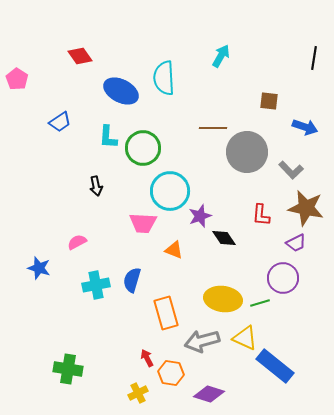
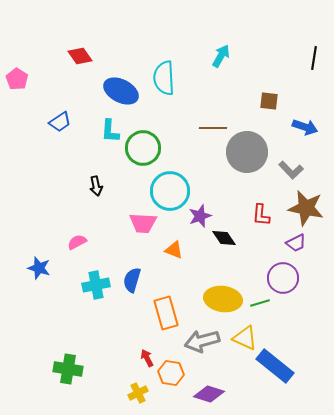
cyan L-shape: moved 2 px right, 6 px up
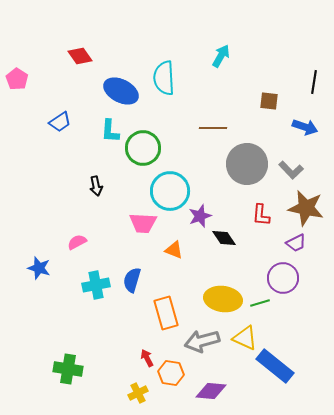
black line: moved 24 px down
gray circle: moved 12 px down
purple diamond: moved 2 px right, 3 px up; rotated 12 degrees counterclockwise
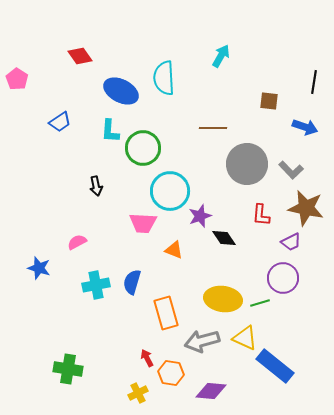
purple trapezoid: moved 5 px left, 1 px up
blue semicircle: moved 2 px down
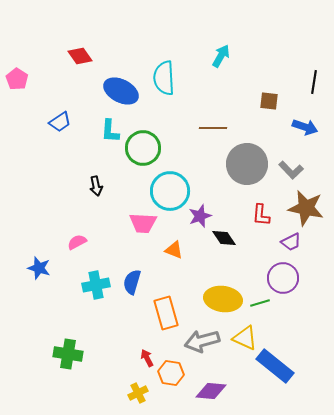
green cross: moved 15 px up
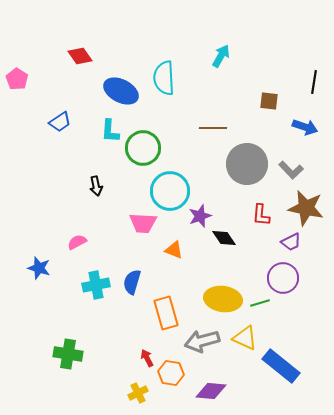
blue rectangle: moved 6 px right
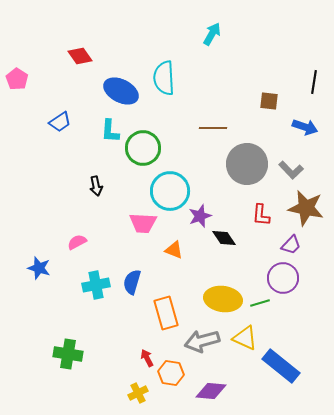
cyan arrow: moved 9 px left, 22 px up
purple trapezoid: moved 3 px down; rotated 20 degrees counterclockwise
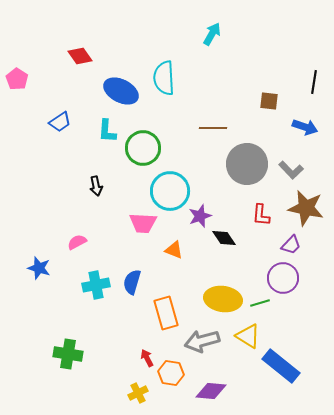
cyan L-shape: moved 3 px left
yellow triangle: moved 3 px right, 2 px up; rotated 8 degrees clockwise
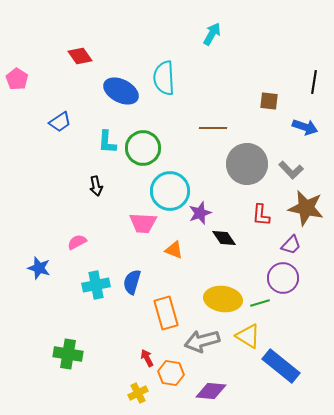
cyan L-shape: moved 11 px down
purple star: moved 3 px up
